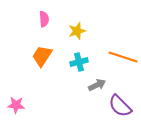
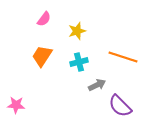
pink semicircle: rotated 42 degrees clockwise
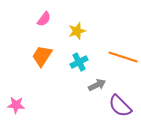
cyan cross: rotated 12 degrees counterclockwise
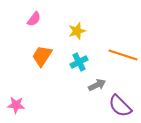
pink semicircle: moved 10 px left
orange line: moved 2 px up
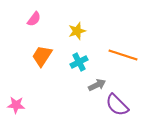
purple semicircle: moved 3 px left, 1 px up
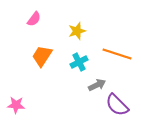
orange line: moved 6 px left, 1 px up
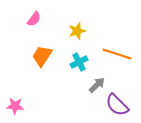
gray arrow: rotated 18 degrees counterclockwise
pink star: moved 1 px left, 1 px down
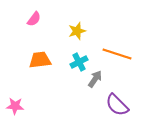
orange trapezoid: moved 2 px left, 4 px down; rotated 50 degrees clockwise
gray arrow: moved 2 px left, 6 px up; rotated 12 degrees counterclockwise
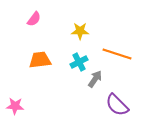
yellow star: moved 3 px right; rotated 18 degrees clockwise
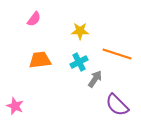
pink star: rotated 18 degrees clockwise
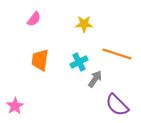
yellow star: moved 4 px right, 7 px up
orange trapezoid: rotated 75 degrees counterclockwise
pink star: rotated 18 degrees clockwise
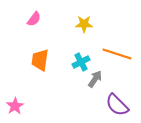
cyan cross: moved 2 px right
